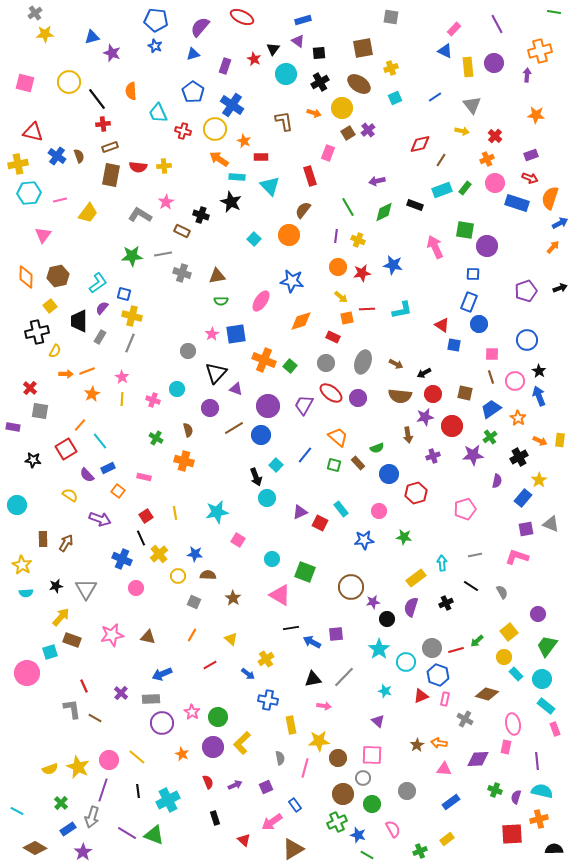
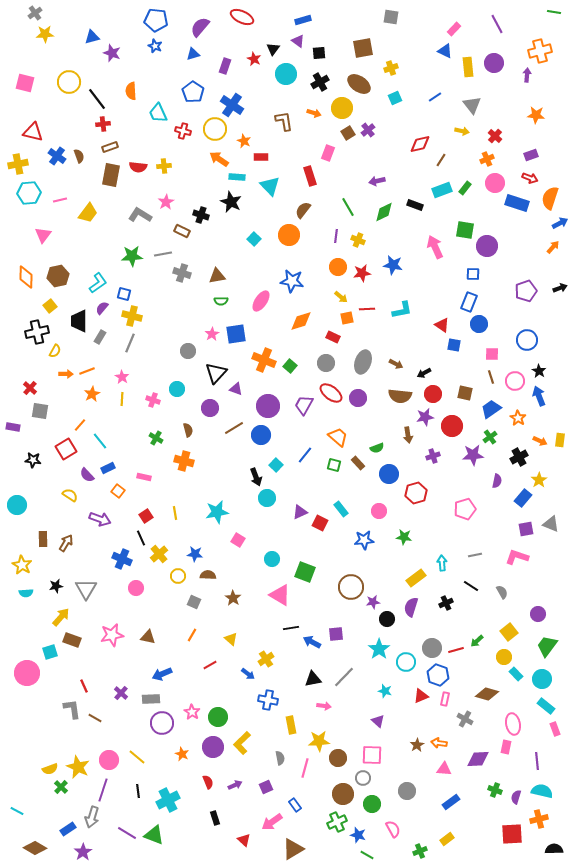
green cross at (61, 803): moved 16 px up
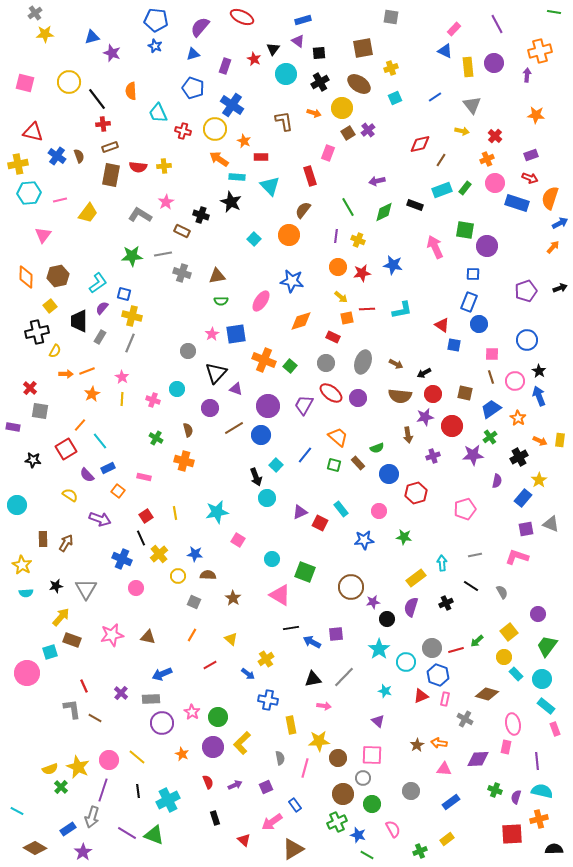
blue pentagon at (193, 92): moved 4 px up; rotated 15 degrees counterclockwise
gray circle at (407, 791): moved 4 px right
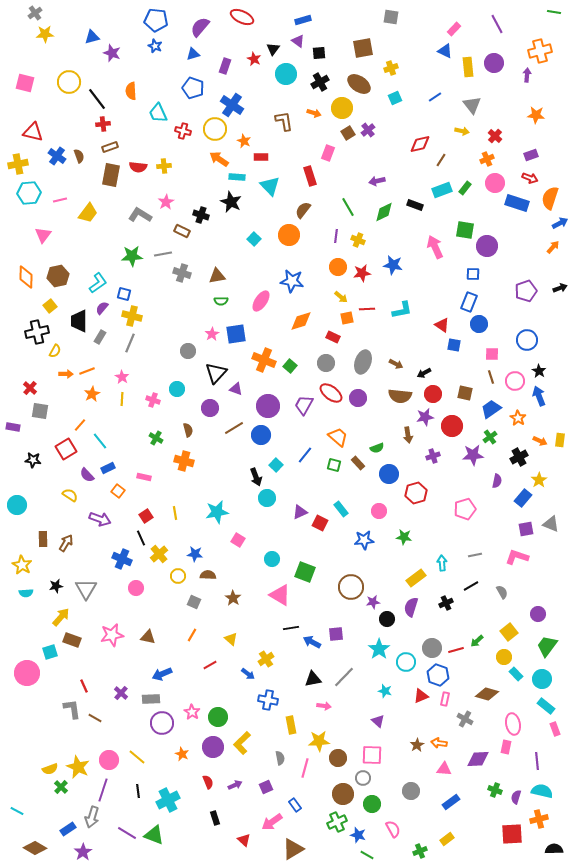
black line at (471, 586): rotated 63 degrees counterclockwise
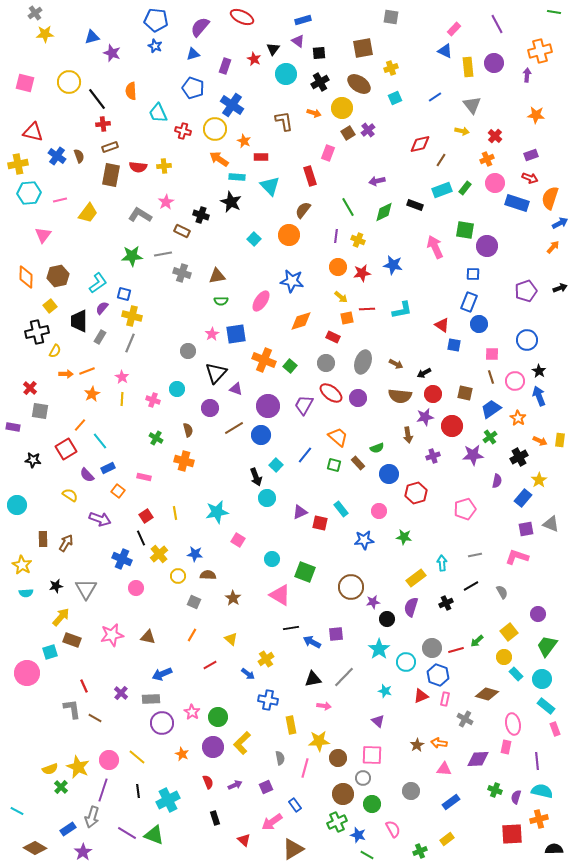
red square at (320, 523): rotated 14 degrees counterclockwise
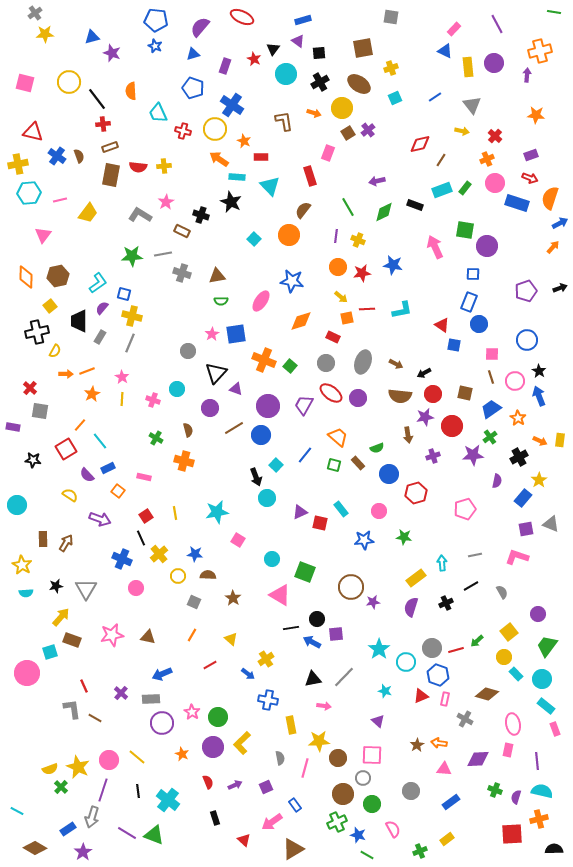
black circle at (387, 619): moved 70 px left
pink rectangle at (506, 747): moved 2 px right, 3 px down
cyan cross at (168, 800): rotated 25 degrees counterclockwise
